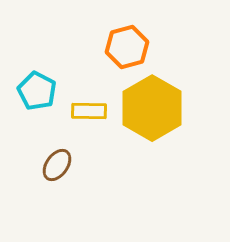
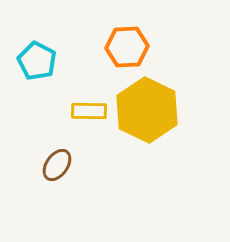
orange hexagon: rotated 12 degrees clockwise
cyan pentagon: moved 30 px up
yellow hexagon: moved 5 px left, 2 px down; rotated 4 degrees counterclockwise
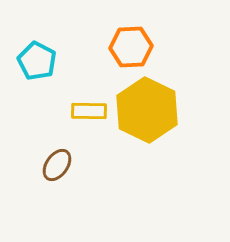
orange hexagon: moved 4 px right
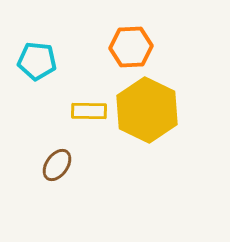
cyan pentagon: rotated 21 degrees counterclockwise
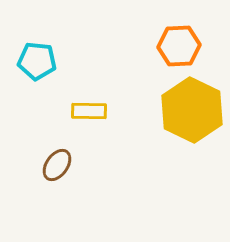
orange hexagon: moved 48 px right, 1 px up
yellow hexagon: moved 45 px right
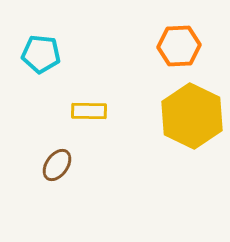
cyan pentagon: moved 4 px right, 7 px up
yellow hexagon: moved 6 px down
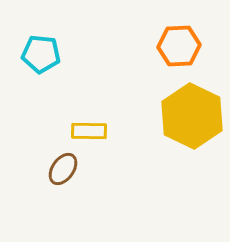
yellow rectangle: moved 20 px down
brown ellipse: moved 6 px right, 4 px down
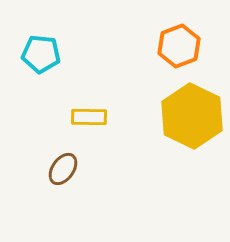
orange hexagon: rotated 18 degrees counterclockwise
yellow rectangle: moved 14 px up
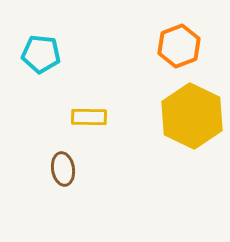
brown ellipse: rotated 44 degrees counterclockwise
